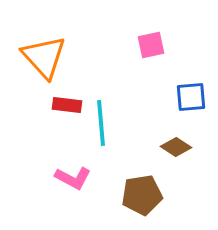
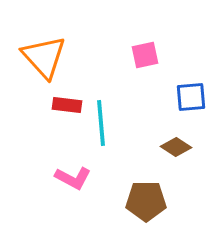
pink square: moved 6 px left, 10 px down
brown pentagon: moved 4 px right, 6 px down; rotated 9 degrees clockwise
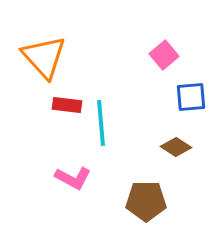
pink square: moved 19 px right; rotated 28 degrees counterclockwise
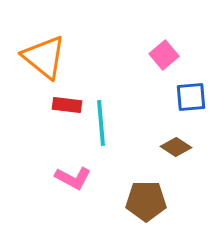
orange triangle: rotated 9 degrees counterclockwise
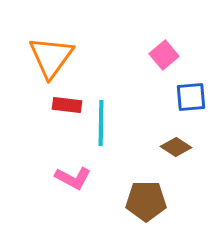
orange triangle: moved 7 px right; rotated 27 degrees clockwise
cyan line: rotated 6 degrees clockwise
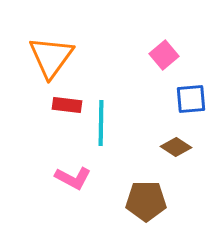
blue square: moved 2 px down
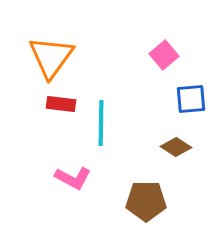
red rectangle: moved 6 px left, 1 px up
